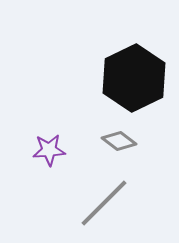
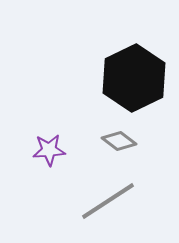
gray line: moved 4 px right, 2 px up; rotated 12 degrees clockwise
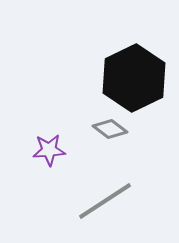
gray diamond: moved 9 px left, 12 px up
gray line: moved 3 px left
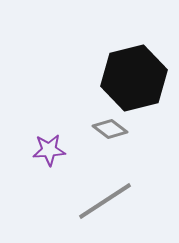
black hexagon: rotated 12 degrees clockwise
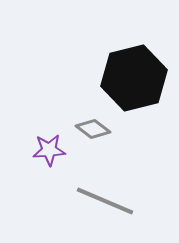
gray diamond: moved 17 px left
gray line: rotated 56 degrees clockwise
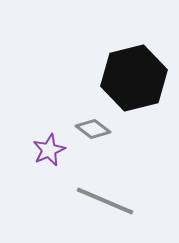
purple star: rotated 20 degrees counterclockwise
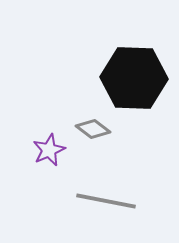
black hexagon: rotated 16 degrees clockwise
gray line: moved 1 px right; rotated 12 degrees counterclockwise
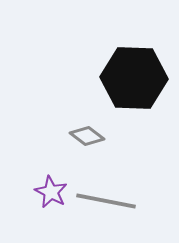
gray diamond: moved 6 px left, 7 px down
purple star: moved 2 px right, 42 px down; rotated 20 degrees counterclockwise
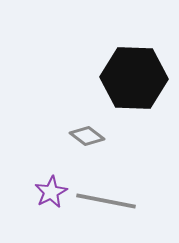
purple star: rotated 16 degrees clockwise
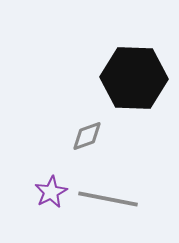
gray diamond: rotated 56 degrees counterclockwise
gray line: moved 2 px right, 2 px up
